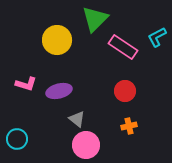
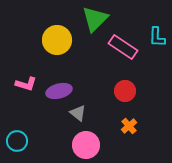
cyan L-shape: rotated 60 degrees counterclockwise
gray triangle: moved 1 px right, 6 px up
orange cross: rotated 28 degrees counterclockwise
cyan circle: moved 2 px down
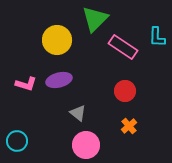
purple ellipse: moved 11 px up
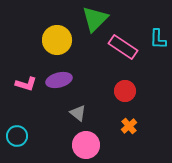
cyan L-shape: moved 1 px right, 2 px down
cyan circle: moved 5 px up
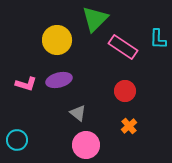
cyan circle: moved 4 px down
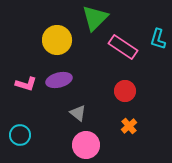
green triangle: moved 1 px up
cyan L-shape: rotated 15 degrees clockwise
cyan circle: moved 3 px right, 5 px up
